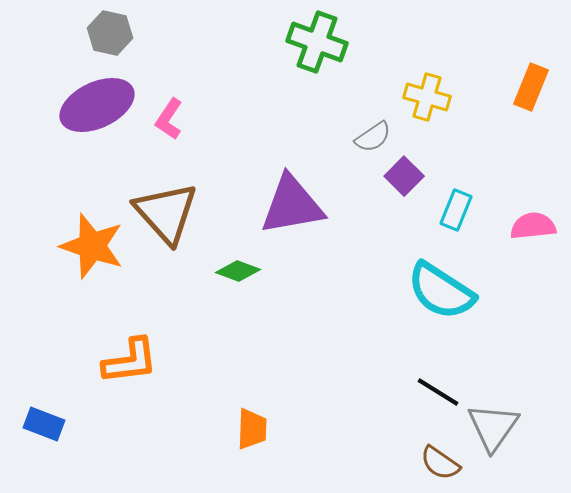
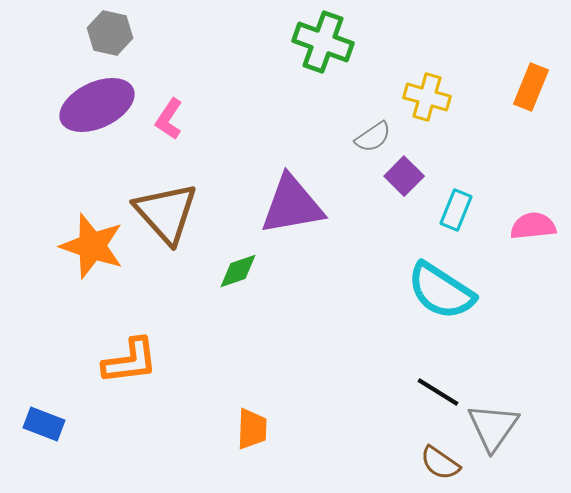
green cross: moved 6 px right
green diamond: rotated 39 degrees counterclockwise
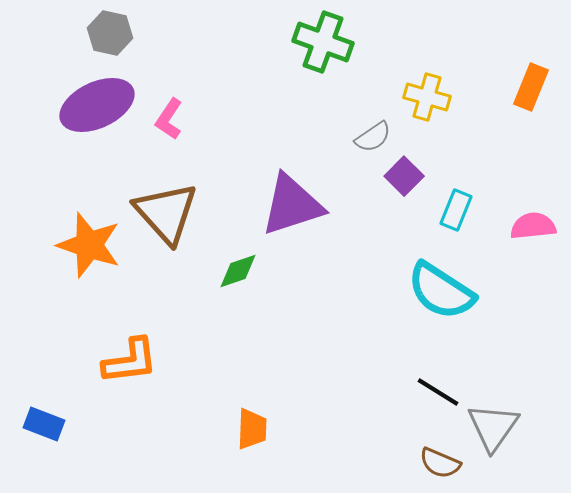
purple triangle: rotated 8 degrees counterclockwise
orange star: moved 3 px left, 1 px up
brown semicircle: rotated 12 degrees counterclockwise
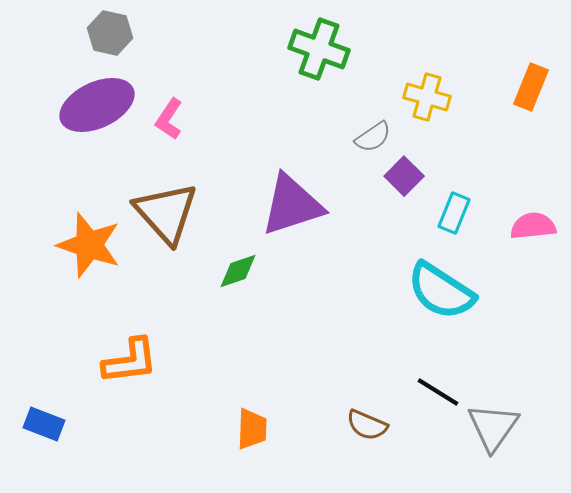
green cross: moved 4 px left, 7 px down
cyan rectangle: moved 2 px left, 3 px down
brown semicircle: moved 73 px left, 38 px up
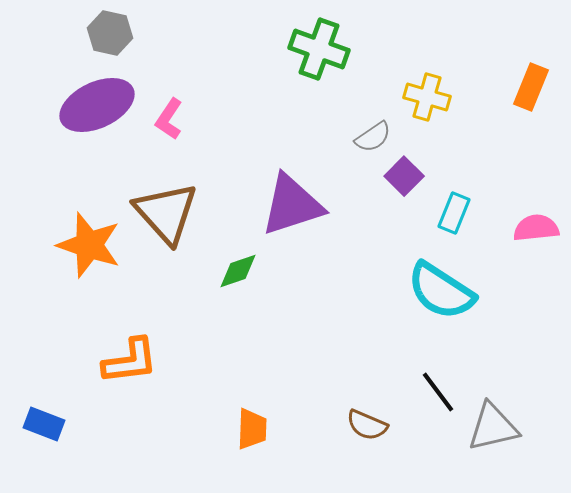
pink semicircle: moved 3 px right, 2 px down
black line: rotated 21 degrees clockwise
gray triangle: rotated 42 degrees clockwise
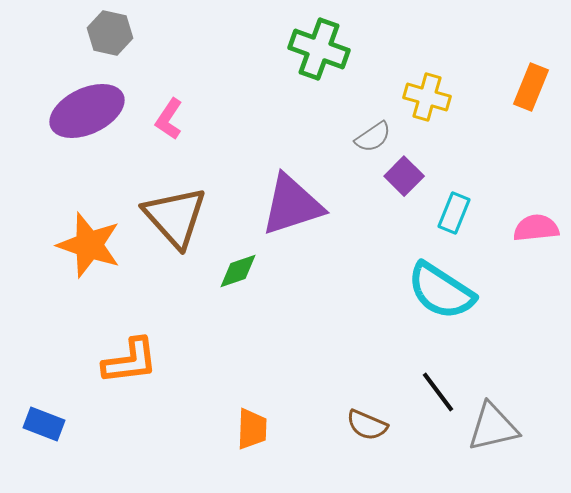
purple ellipse: moved 10 px left, 6 px down
brown triangle: moved 9 px right, 4 px down
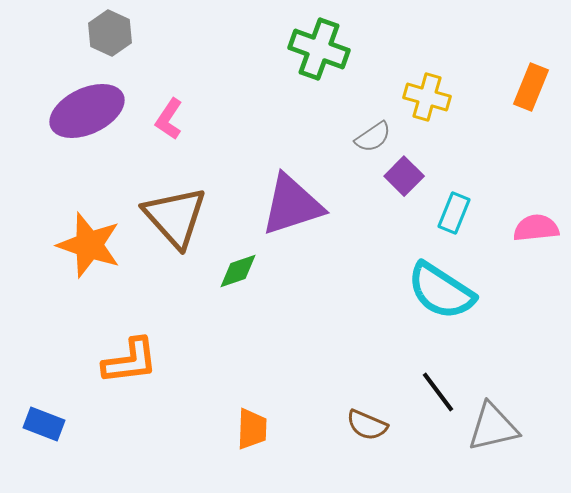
gray hexagon: rotated 12 degrees clockwise
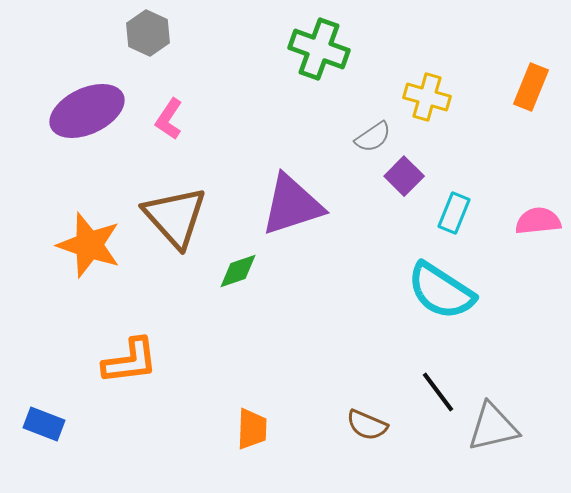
gray hexagon: moved 38 px right
pink semicircle: moved 2 px right, 7 px up
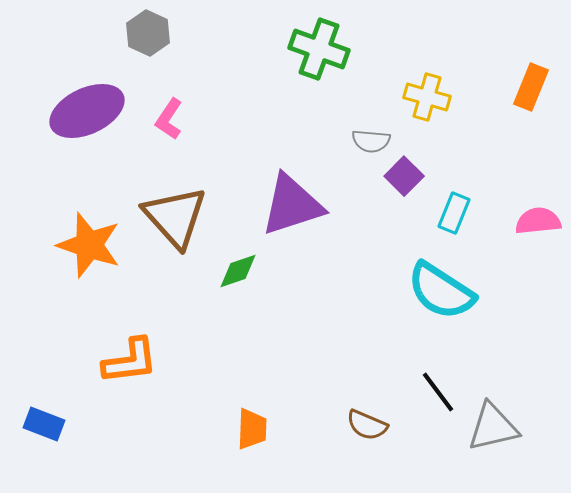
gray semicircle: moved 2 px left, 4 px down; rotated 39 degrees clockwise
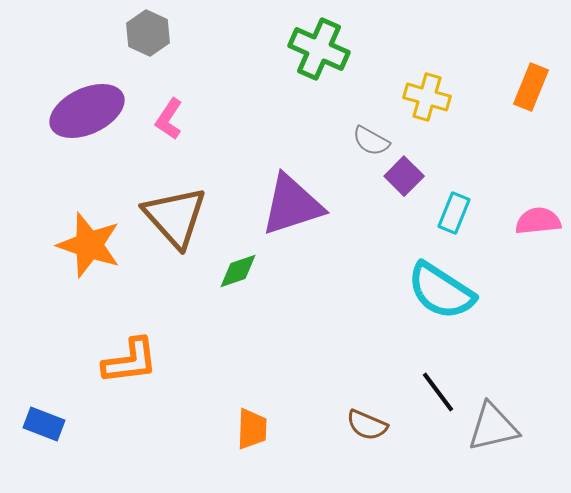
green cross: rotated 4 degrees clockwise
gray semicircle: rotated 24 degrees clockwise
